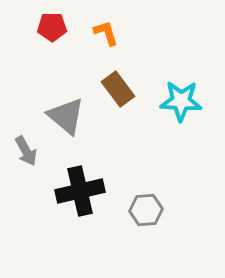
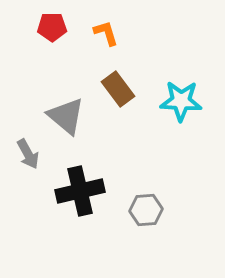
gray arrow: moved 2 px right, 3 px down
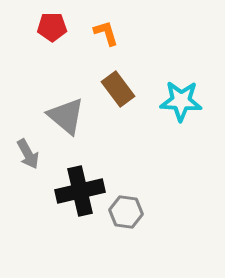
gray hexagon: moved 20 px left, 2 px down; rotated 12 degrees clockwise
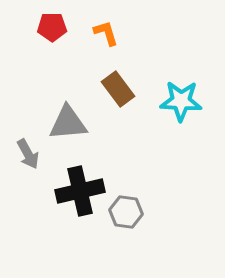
gray triangle: moved 2 px right, 7 px down; rotated 45 degrees counterclockwise
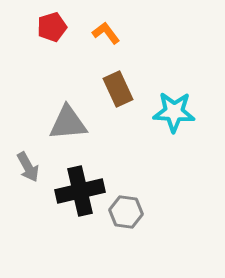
red pentagon: rotated 16 degrees counterclockwise
orange L-shape: rotated 20 degrees counterclockwise
brown rectangle: rotated 12 degrees clockwise
cyan star: moved 7 px left, 11 px down
gray arrow: moved 13 px down
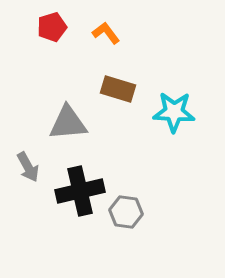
brown rectangle: rotated 48 degrees counterclockwise
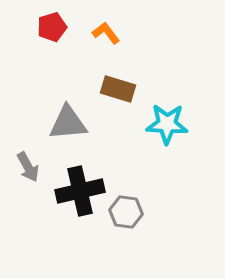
cyan star: moved 7 px left, 12 px down
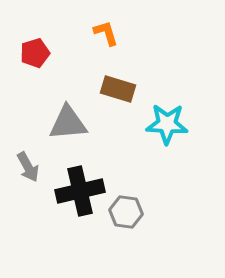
red pentagon: moved 17 px left, 26 px down
orange L-shape: rotated 20 degrees clockwise
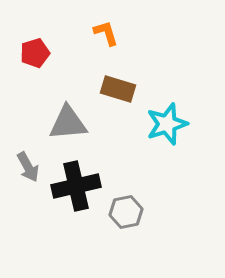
cyan star: rotated 21 degrees counterclockwise
black cross: moved 4 px left, 5 px up
gray hexagon: rotated 20 degrees counterclockwise
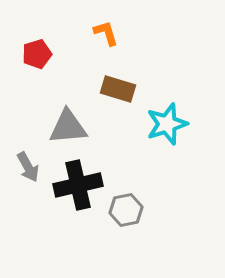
red pentagon: moved 2 px right, 1 px down
gray triangle: moved 4 px down
black cross: moved 2 px right, 1 px up
gray hexagon: moved 2 px up
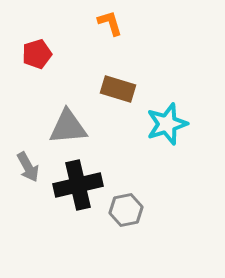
orange L-shape: moved 4 px right, 10 px up
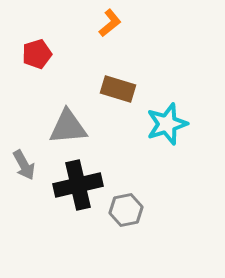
orange L-shape: rotated 68 degrees clockwise
gray arrow: moved 4 px left, 2 px up
